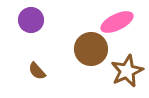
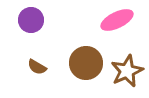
pink ellipse: moved 2 px up
brown circle: moved 5 px left, 14 px down
brown semicircle: moved 4 px up; rotated 18 degrees counterclockwise
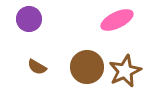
purple circle: moved 2 px left, 1 px up
brown circle: moved 1 px right, 4 px down
brown star: moved 2 px left
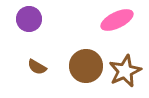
brown circle: moved 1 px left, 1 px up
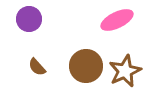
brown semicircle: rotated 18 degrees clockwise
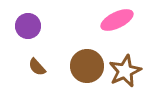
purple circle: moved 1 px left, 7 px down
brown circle: moved 1 px right
